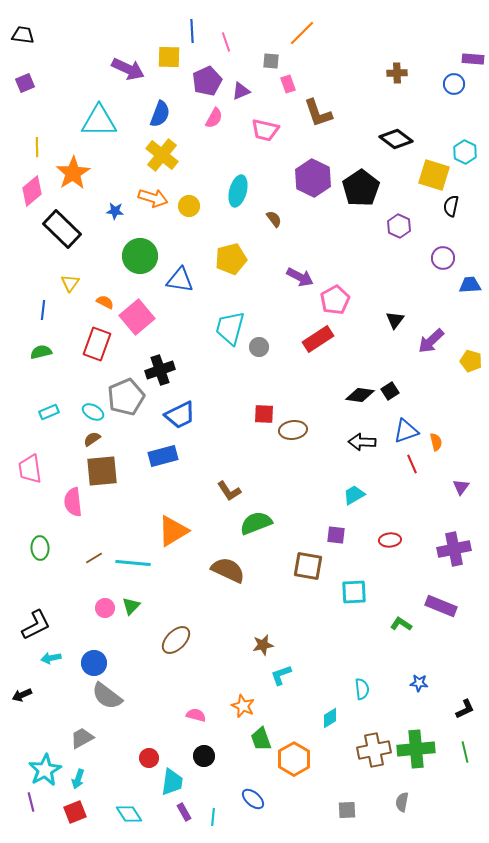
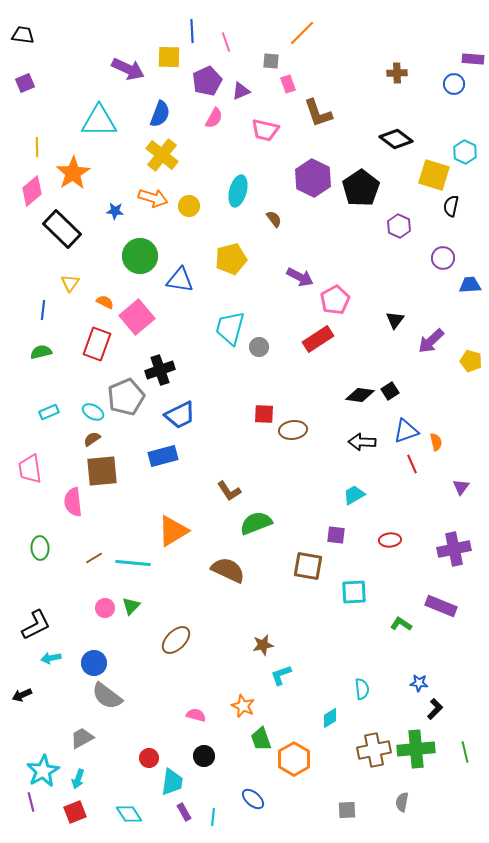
black L-shape at (465, 709): moved 30 px left; rotated 20 degrees counterclockwise
cyan star at (45, 770): moved 2 px left, 1 px down
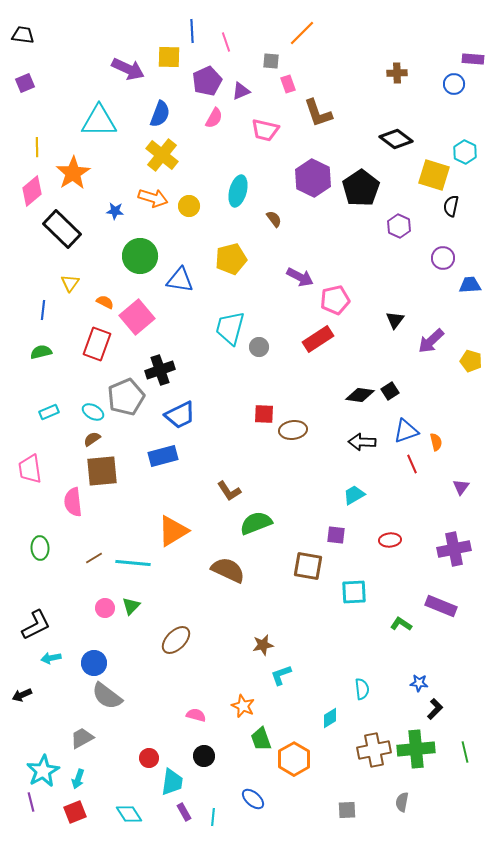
pink pentagon at (335, 300): rotated 16 degrees clockwise
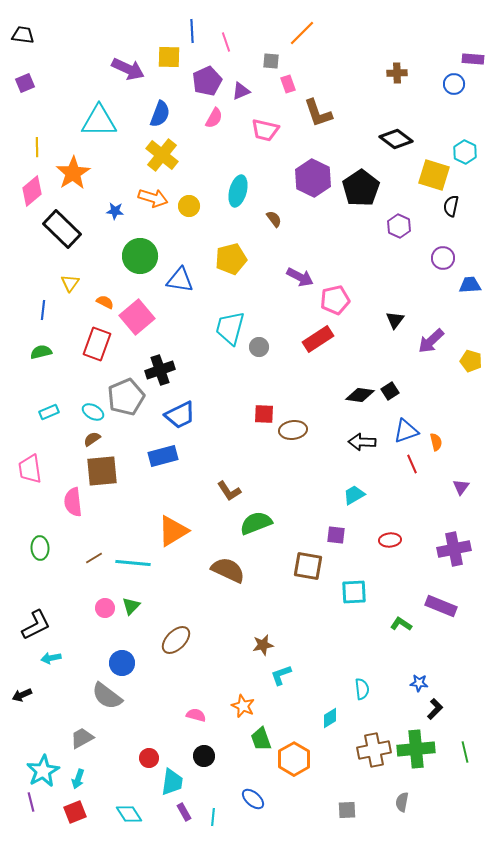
blue circle at (94, 663): moved 28 px right
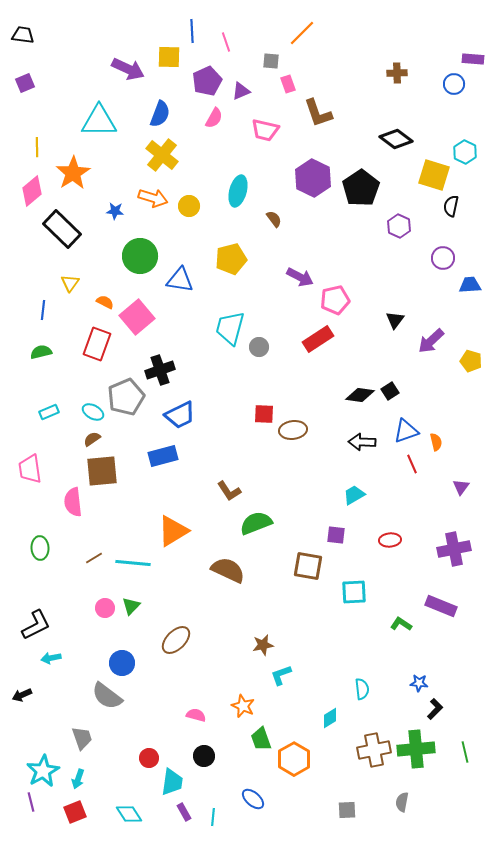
gray trapezoid at (82, 738): rotated 100 degrees clockwise
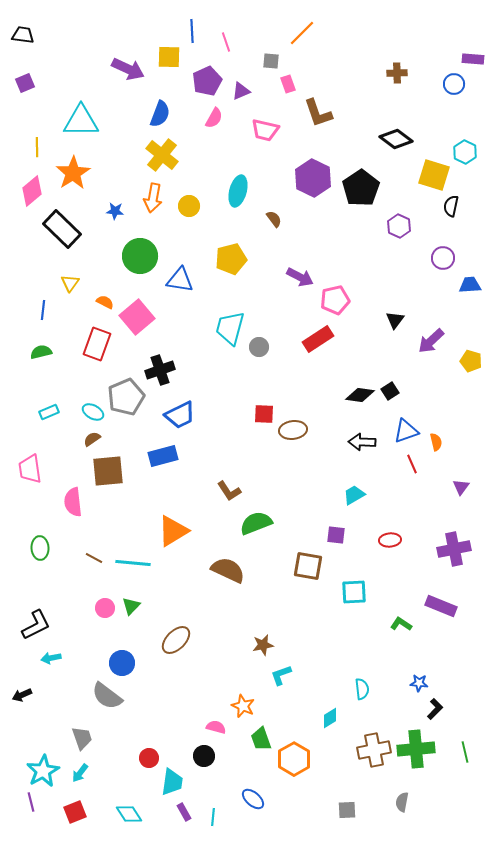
cyan triangle at (99, 121): moved 18 px left
orange arrow at (153, 198): rotated 84 degrees clockwise
brown square at (102, 471): moved 6 px right
brown line at (94, 558): rotated 60 degrees clockwise
pink semicircle at (196, 715): moved 20 px right, 12 px down
cyan arrow at (78, 779): moved 2 px right, 6 px up; rotated 18 degrees clockwise
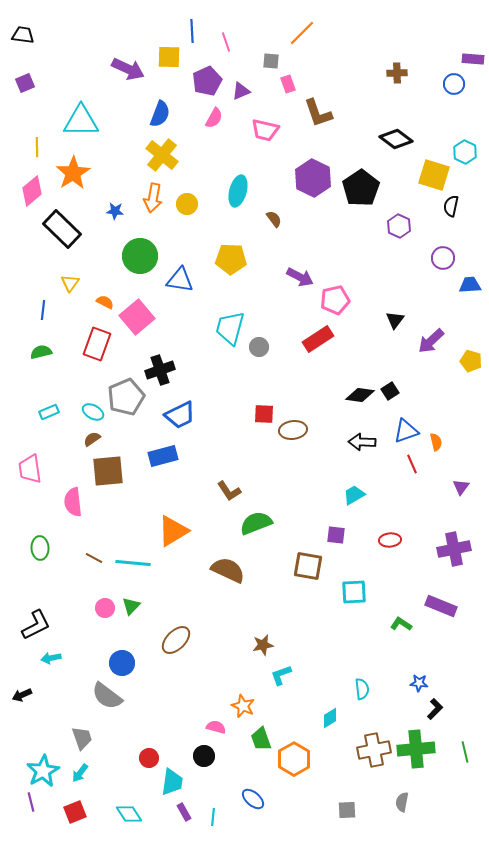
yellow circle at (189, 206): moved 2 px left, 2 px up
yellow pentagon at (231, 259): rotated 16 degrees clockwise
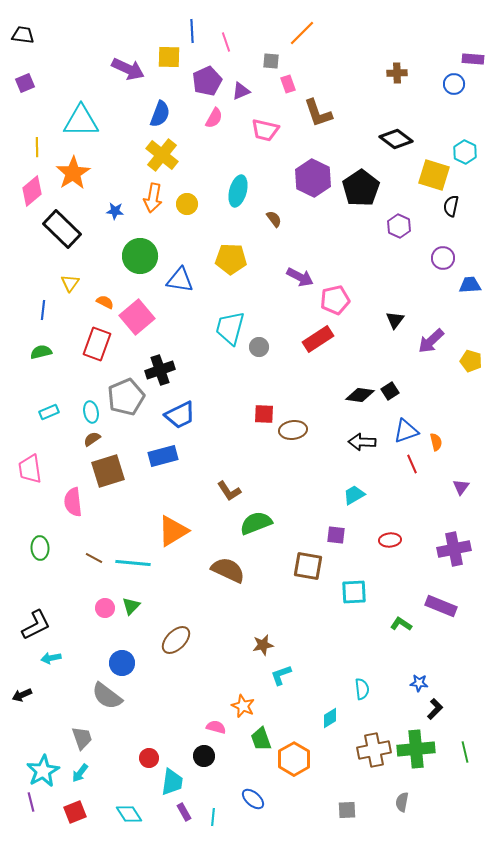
cyan ellipse at (93, 412): moved 2 px left; rotated 50 degrees clockwise
brown square at (108, 471): rotated 12 degrees counterclockwise
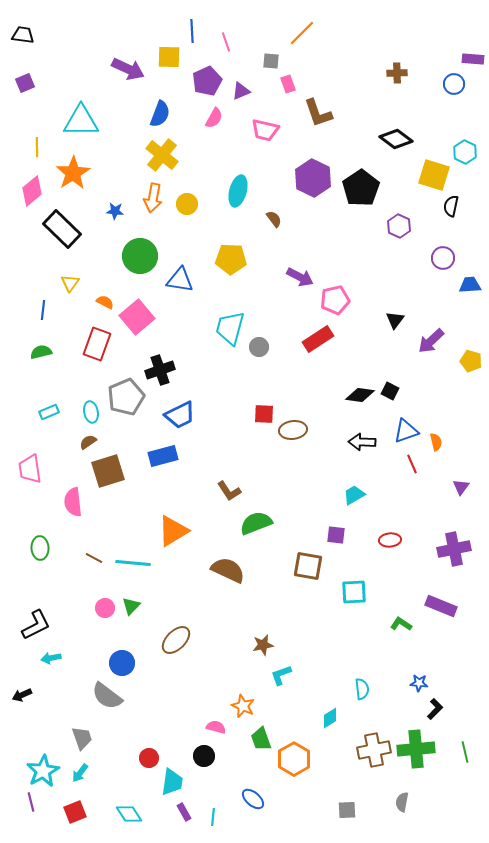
black square at (390, 391): rotated 30 degrees counterclockwise
brown semicircle at (92, 439): moved 4 px left, 3 px down
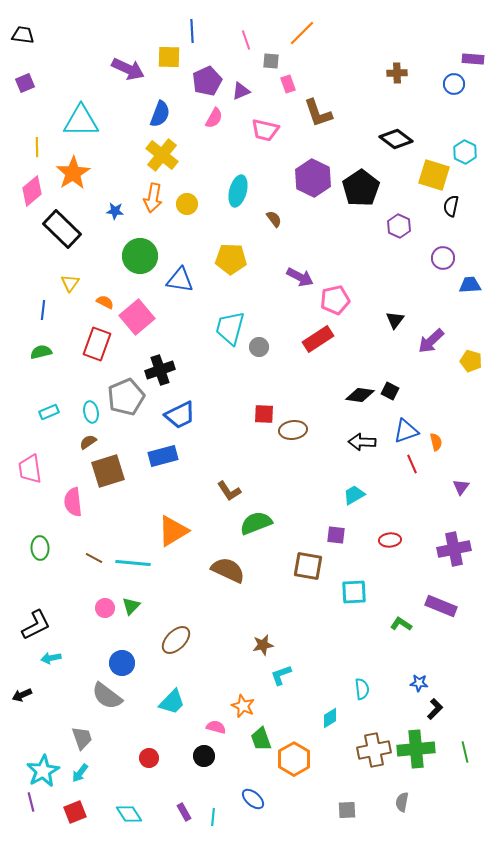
pink line at (226, 42): moved 20 px right, 2 px up
cyan trapezoid at (172, 782): moved 80 px up; rotated 36 degrees clockwise
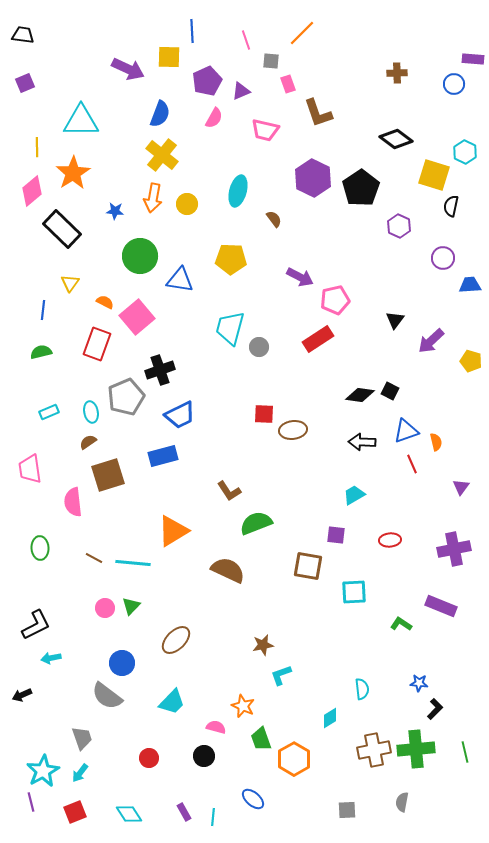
brown square at (108, 471): moved 4 px down
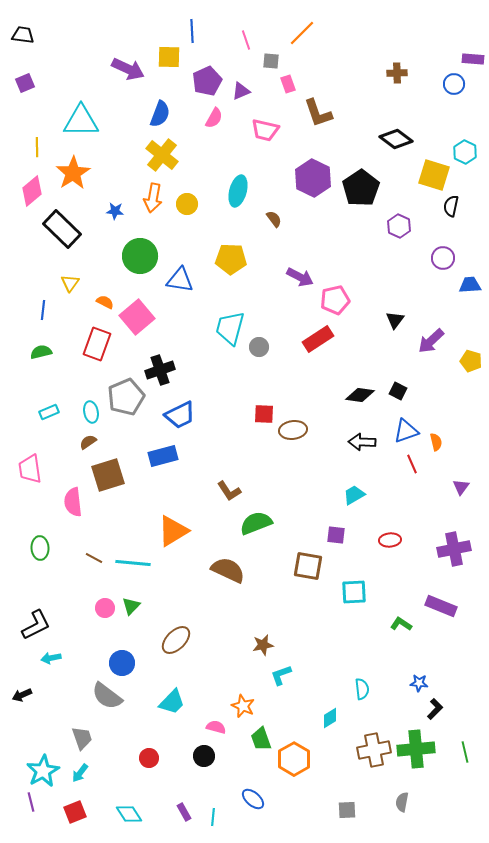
black square at (390, 391): moved 8 px right
